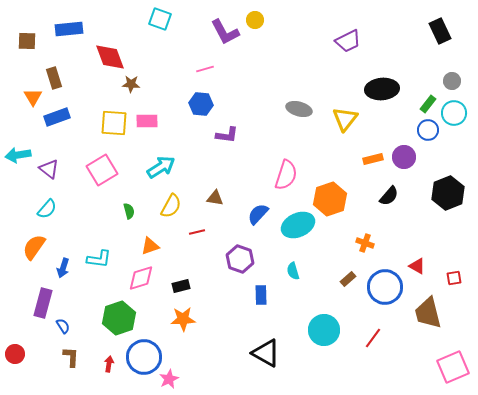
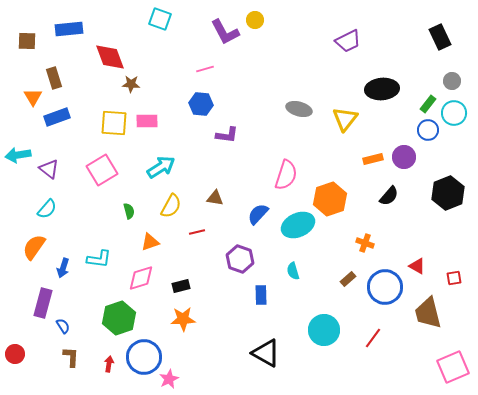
black rectangle at (440, 31): moved 6 px down
orange triangle at (150, 246): moved 4 px up
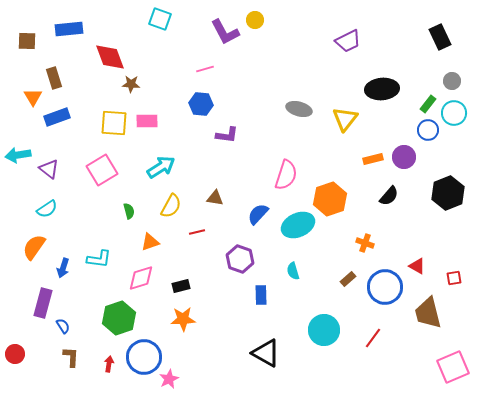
cyan semicircle at (47, 209): rotated 15 degrees clockwise
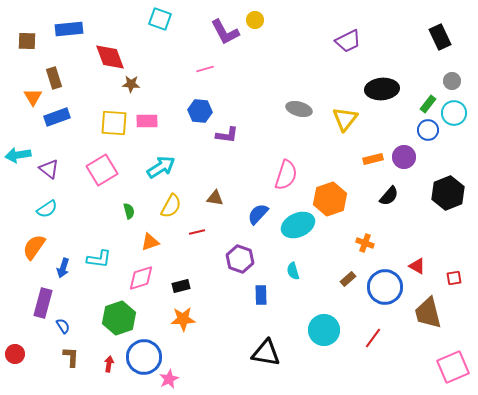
blue hexagon at (201, 104): moved 1 px left, 7 px down
black triangle at (266, 353): rotated 20 degrees counterclockwise
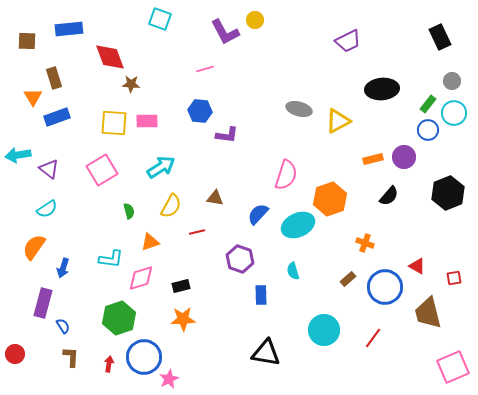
yellow triangle at (345, 119): moved 7 px left, 2 px down; rotated 24 degrees clockwise
cyan L-shape at (99, 259): moved 12 px right
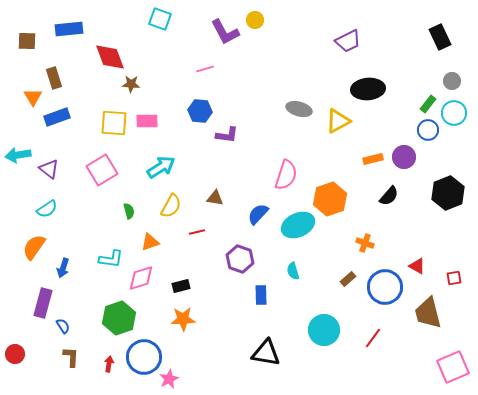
black ellipse at (382, 89): moved 14 px left
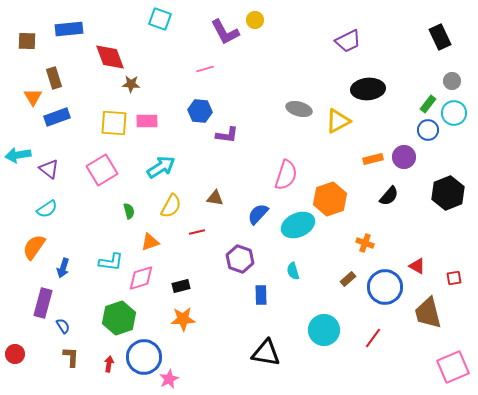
cyan L-shape at (111, 259): moved 3 px down
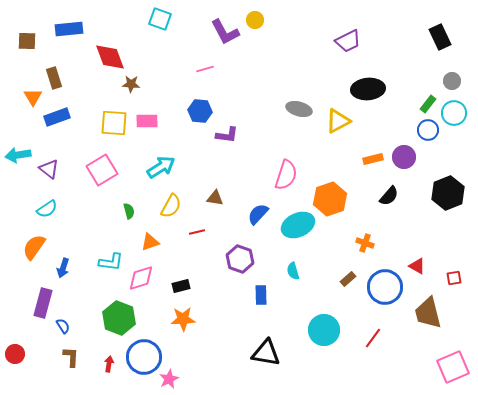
green hexagon at (119, 318): rotated 20 degrees counterclockwise
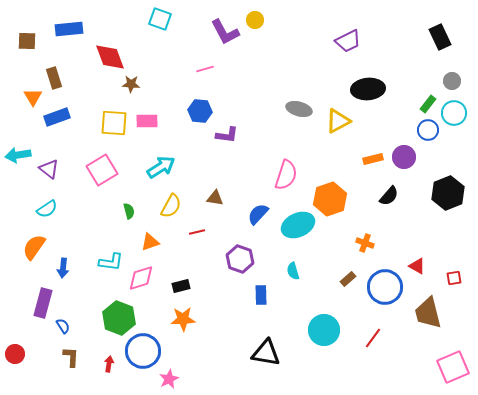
blue arrow at (63, 268): rotated 12 degrees counterclockwise
blue circle at (144, 357): moved 1 px left, 6 px up
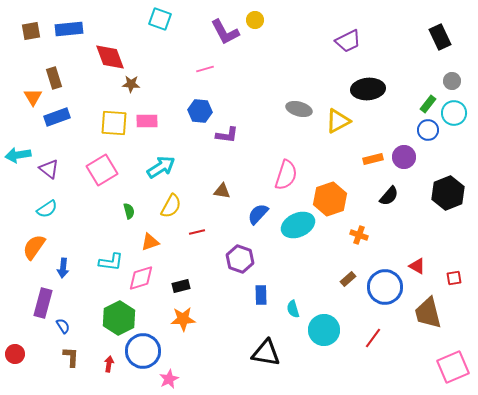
brown square at (27, 41): moved 4 px right, 10 px up; rotated 12 degrees counterclockwise
brown triangle at (215, 198): moved 7 px right, 7 px up
orange cross at (365, 243): moved 6 px left, 8 px up
cyan semicircle at (293, 271): moved 38 px down
green hexagon at (119, 318): rotated 12 degrees clockwise
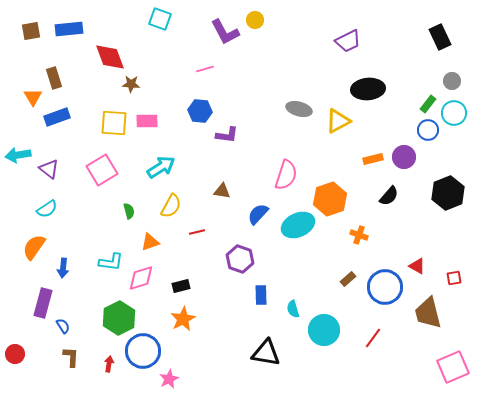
orange star at (183, 319): rotated 25 degrees counterclockwise
